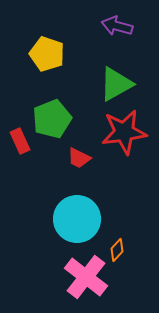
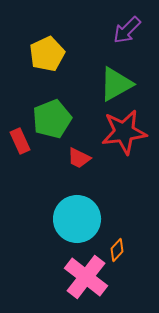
purple arrow: moved 10 px right, 4 px down; rotated 60 degrees counterclockwise
yellow pentagon: rotated 28 degrees clockwise
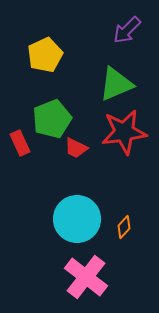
yellow pentagon: moved 2 px left, 1 px down
green triangle: rotated 6 degrees clockwise
red rectangle: moved 2 px down
red trapezoid: moved 3 px left, 10 px up
orange diamond: moved 7 px right, 23 px up
